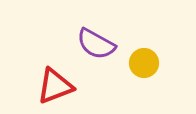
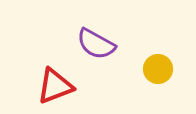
yellow circle: moved 14 px right, 6 px down
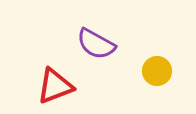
yellow circle: moved 1 px left, 2 px down
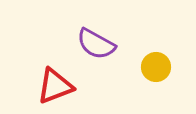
yellow circle: moved 1 px left, 4 px up
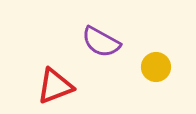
purple semicircle: moved 5 px right, 2 px up
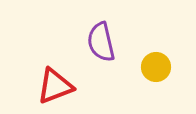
purple semicircle: rotated 48 degrees clockwise
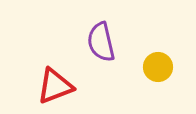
yellow circle: moved 2 px right
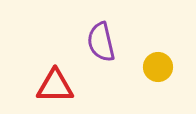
red triangle: rotated 21 degrees clockwise
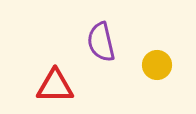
yellow circle: moved 1 px left, 2 px up
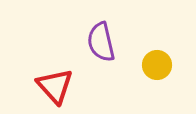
red triangle: rotated 48 degrees clockwise
